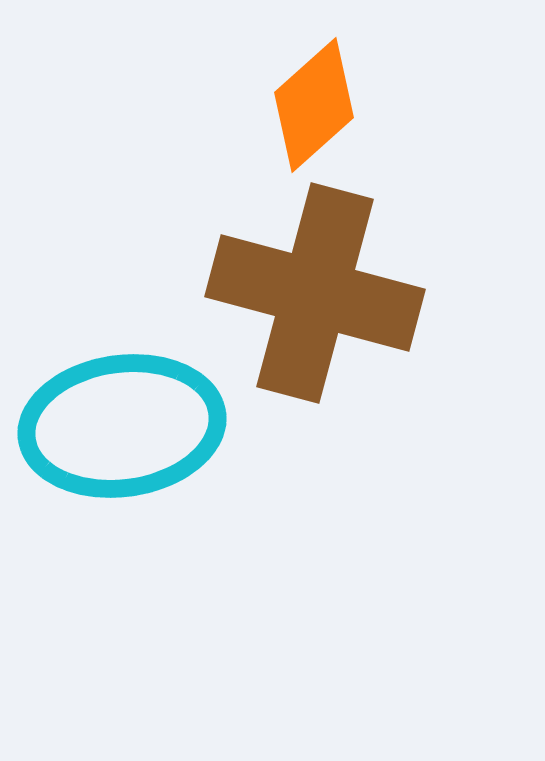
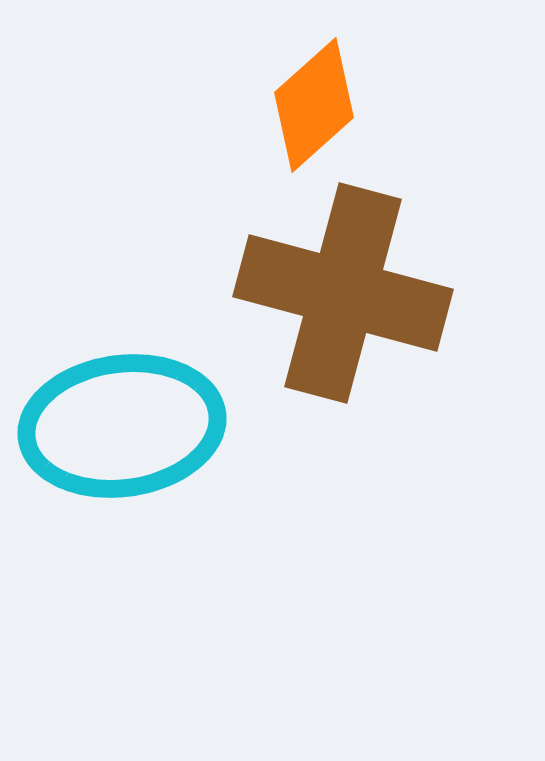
brown cross: moved 28 px right
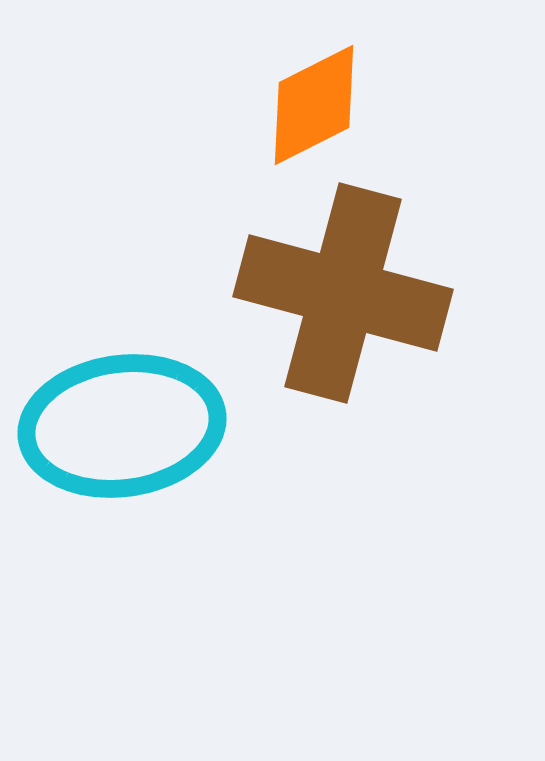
orange diamond: rotated 15 degrees clockwise
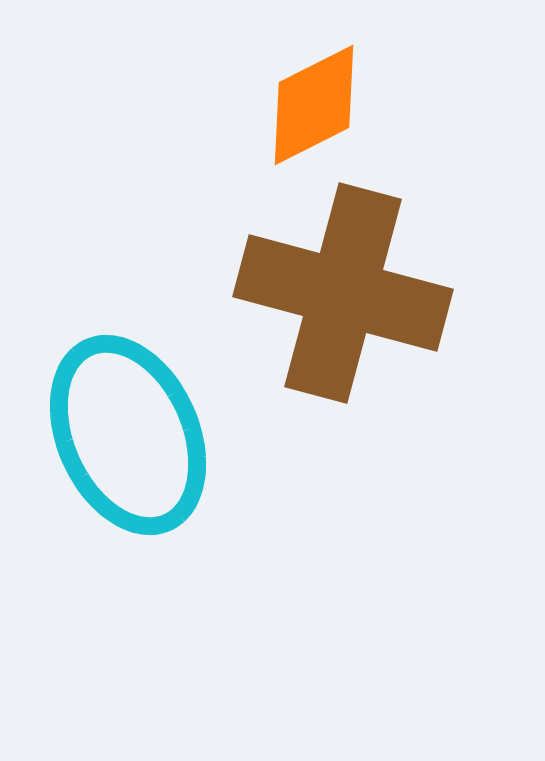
cyan ellipse: moved 6 px right, 9 px down; rotated 74 degrees clockwise
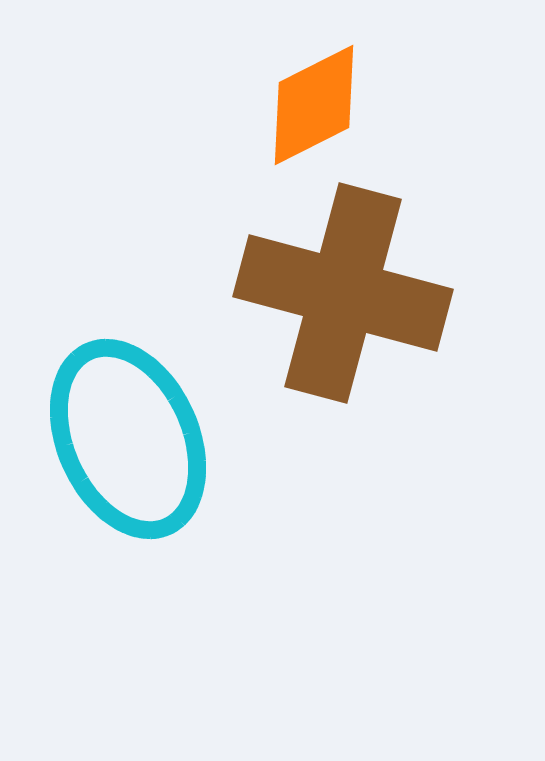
cyan ellipse: moved 4 px down
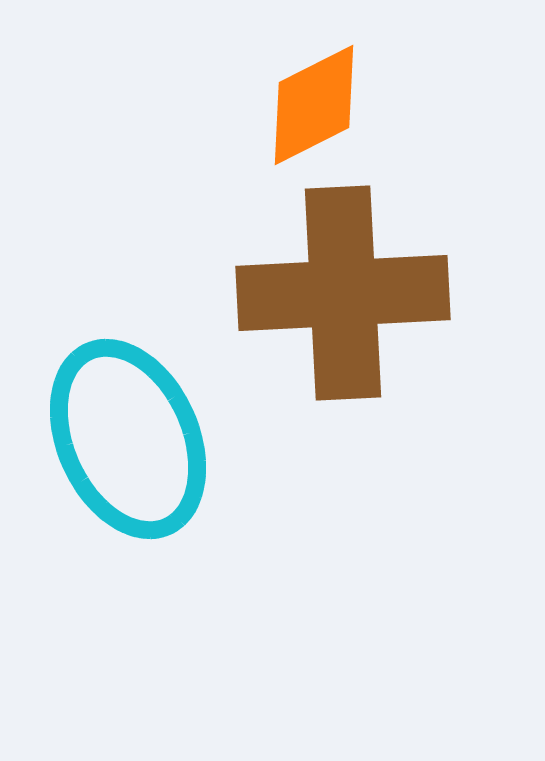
brown cross: rotated 18 degrees counterclockwise
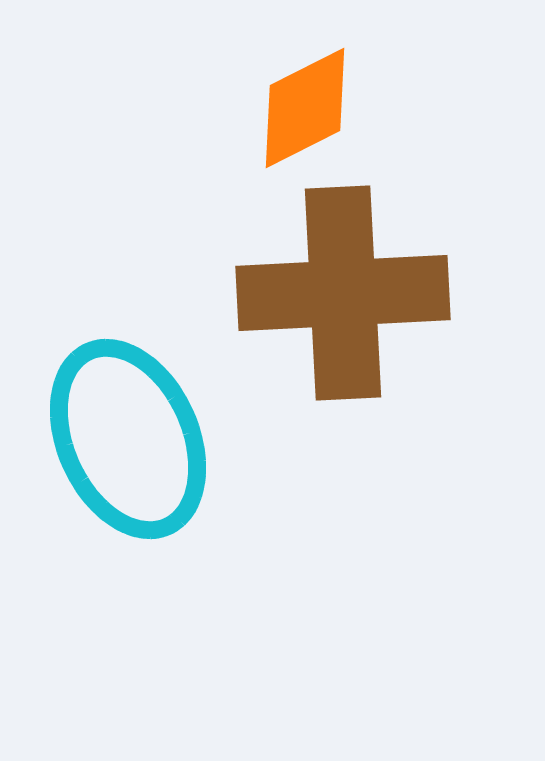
orange diamond: moved 9 px left, 3 px down
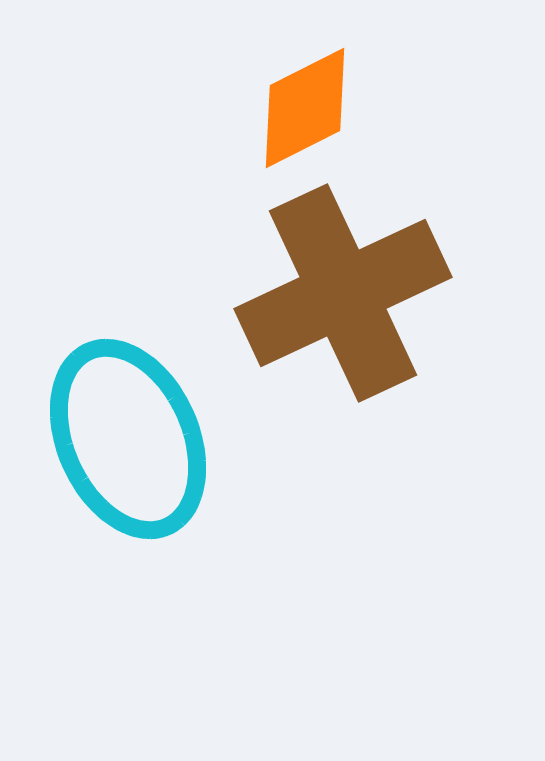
brown cross: rotated 22 degrees counterclockwise
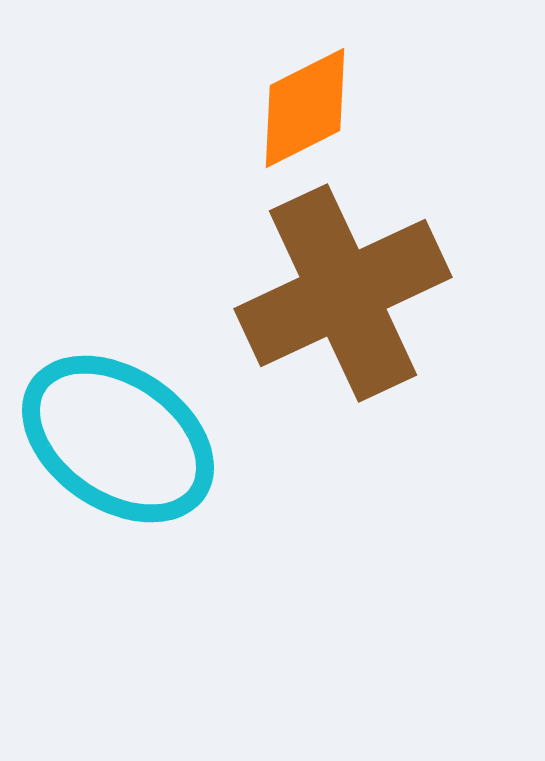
cyan ellipse: moved 10 px left; rotated 32 degrees counterclockwise
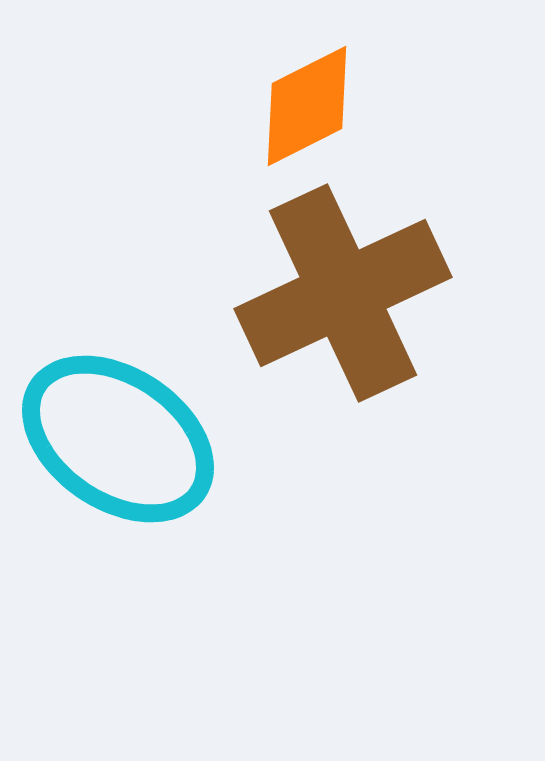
orange diamond: moved 2 px right, 2 px up
